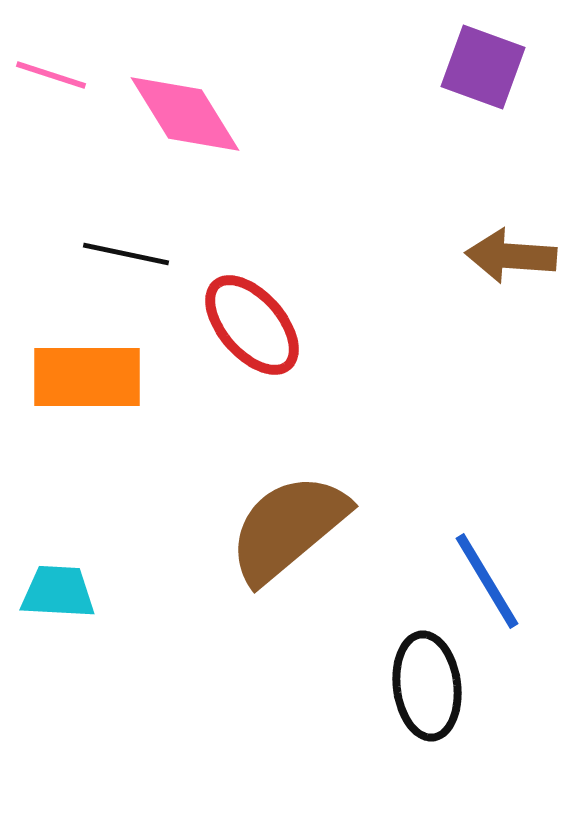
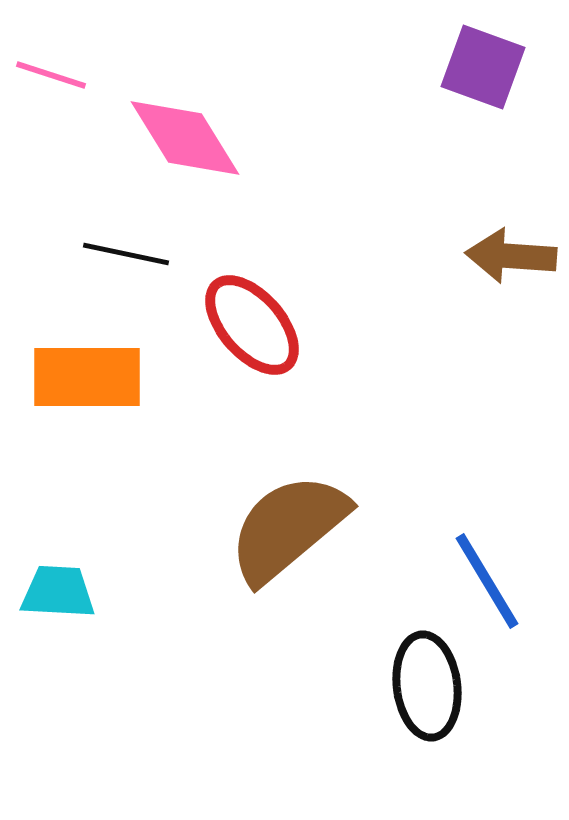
pink diamond: moved 24 px down
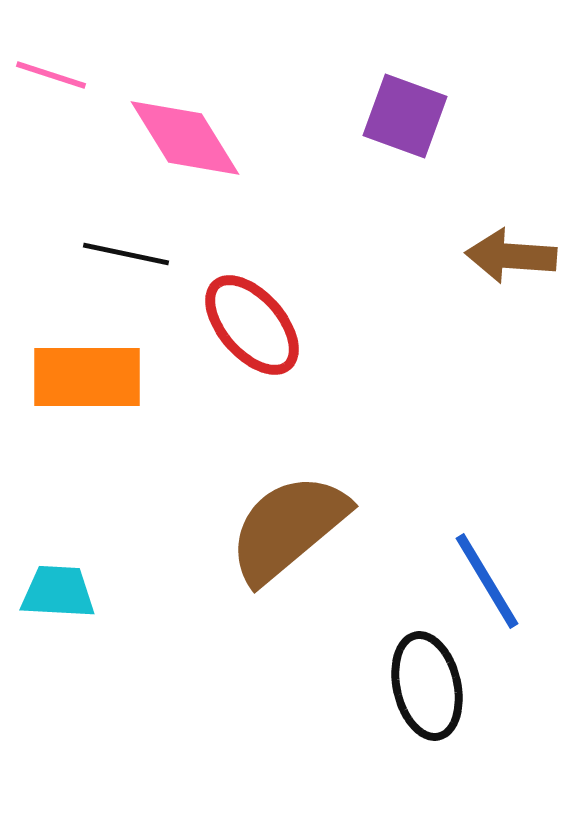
purple square: moved 78 px left, 49 px down
black ellipse: rotated 6 degrees counterclockwise
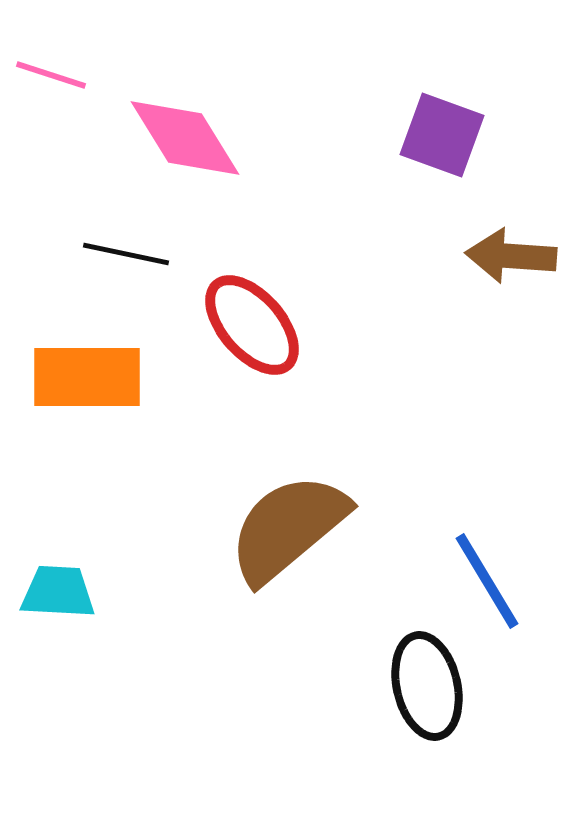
purple square: moved 37 px right, 19 px down
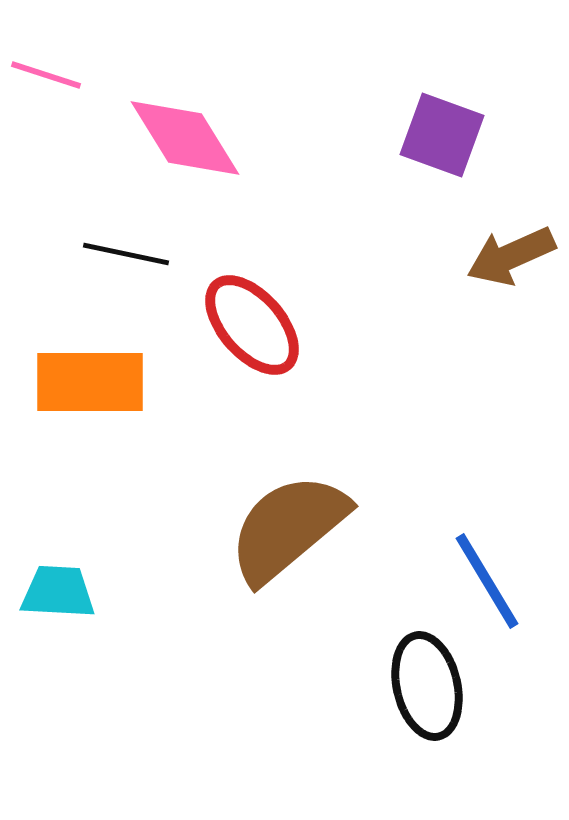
pink line: moved 5 px left
brown arrow: rotated 28 degrees counterclockwise
orange rectangle: moved 3 px right, 5 px down
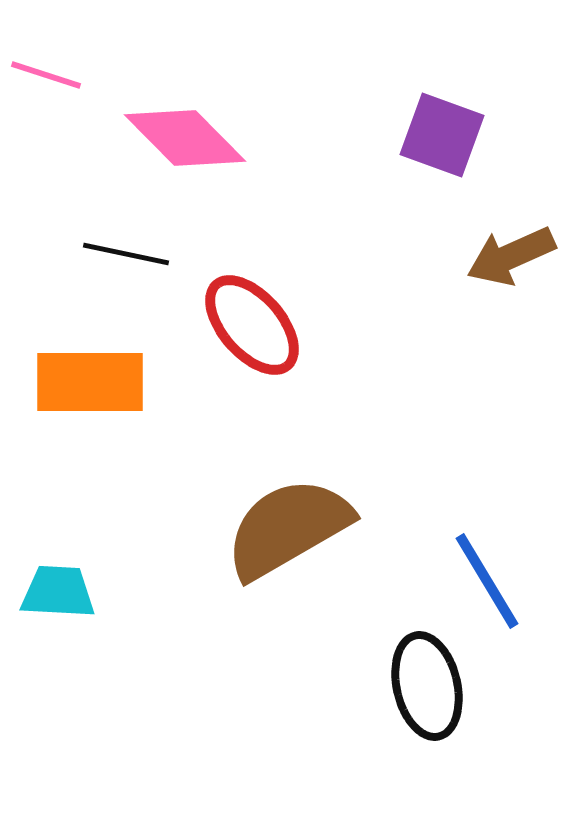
pink diamond: rotated 13 degrees counterclockwise
brown semicircle: rotated 10 degrees clockwise
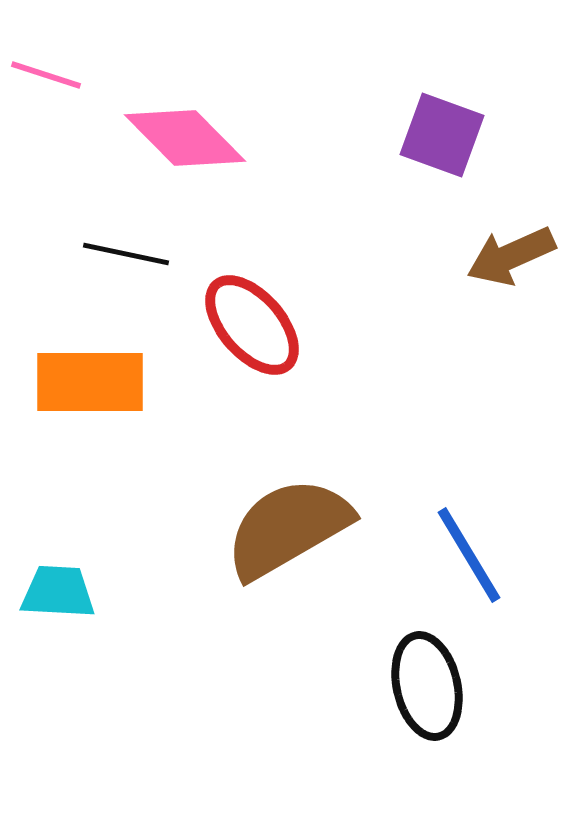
blue line: moved 18 px left, 26 px up
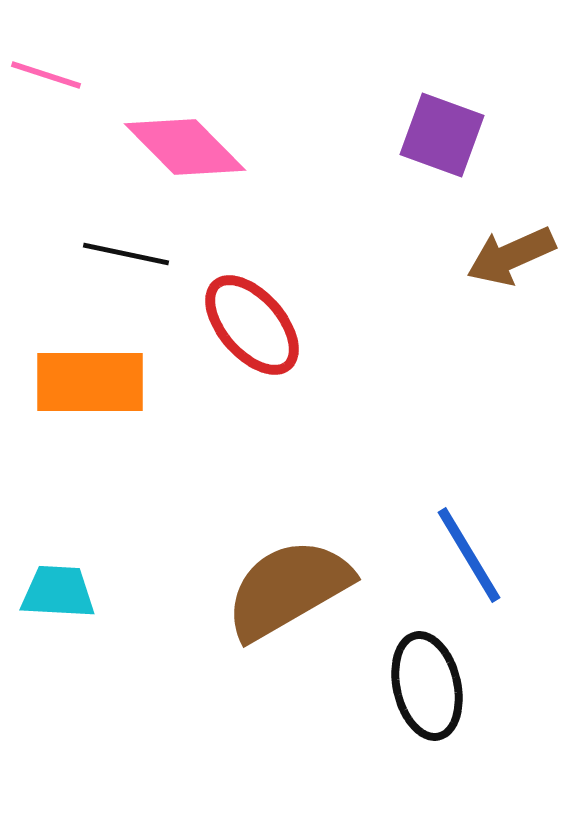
pink diamond: moved 9 px down
brown semicircle: moved 61 px down
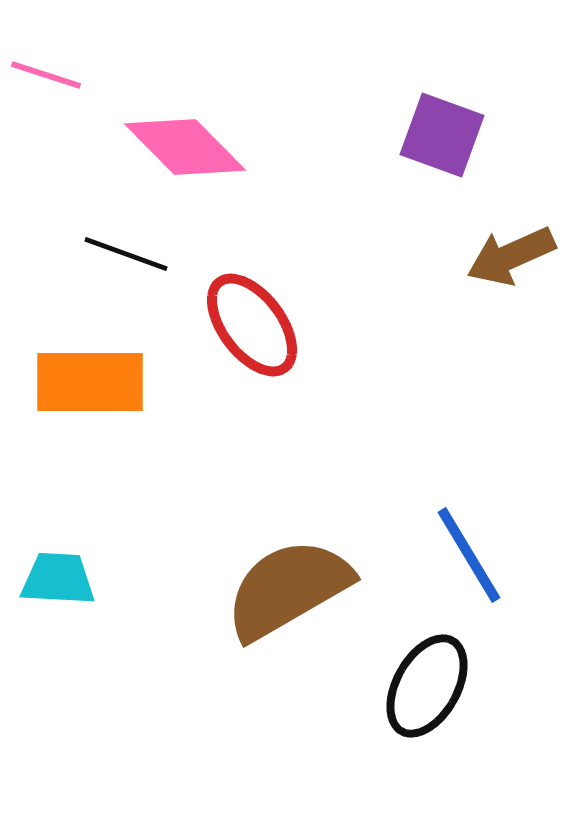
black line: rotated 8 degrees clockwise
red ellipse: rotated 4 degrees clockwise
cyan trapezoid: moved 13 px up
black ellipse: rotated 42 degrees clockwise
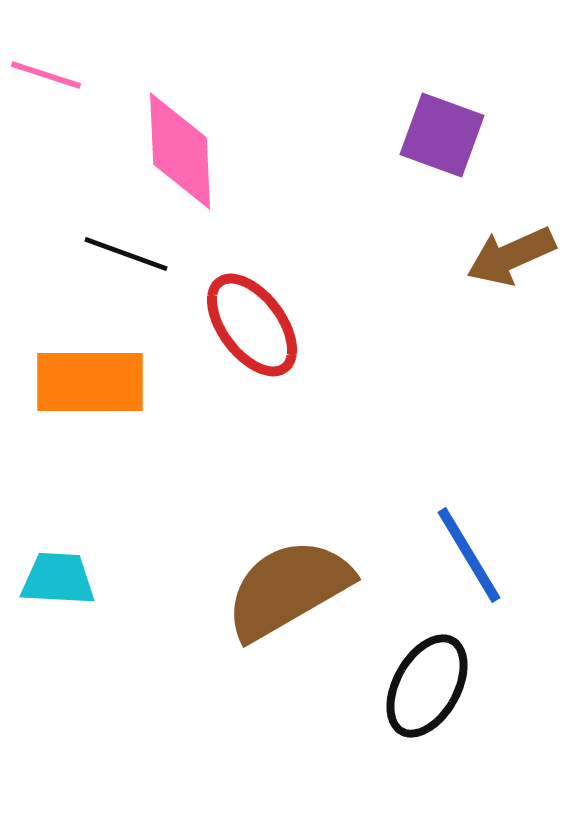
pink diamond: moved 5 px left, 4 px down; rotated 42 degrees clockwise
